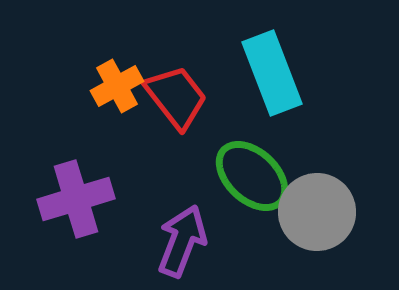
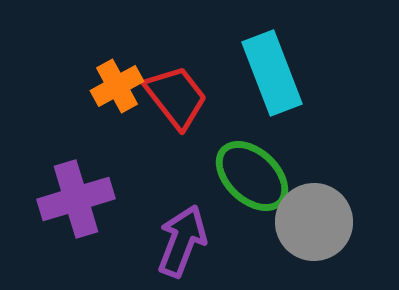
gray circle: moved 3 px left, 10 px down
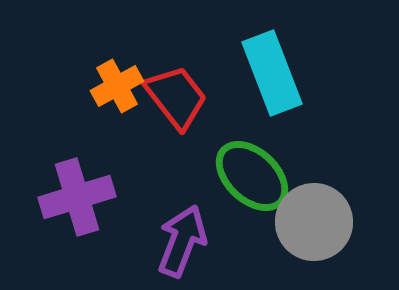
purple cross: moved 1 px right, 2 px up
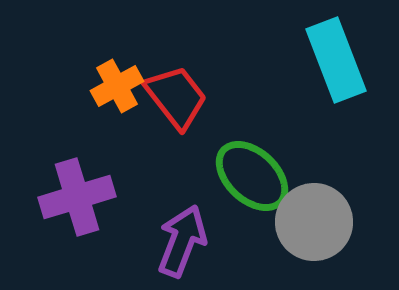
cyan rectangle: moved 64 px right, 13 px up
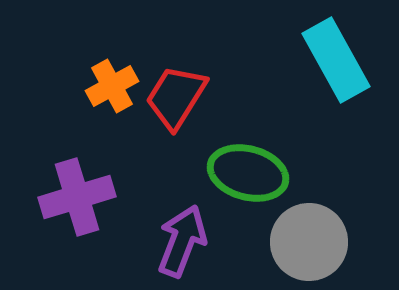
cyan rectangle: rotated 8 degrees counterclockwise
orange cross: moved 5 px left
red trapezoid: rotated 110 degrees counterclockwise
green ellipse: moved 4 px left, 3 px up; rotated 28 degrees counterclockwise
gray circle: moved 5 px left, 20 px down
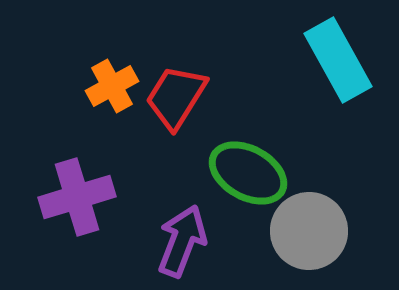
cyan rectangle: moved 2 px right
green ellipse: rotated 14 degrees clockwise
gray circle: moved 11 px up
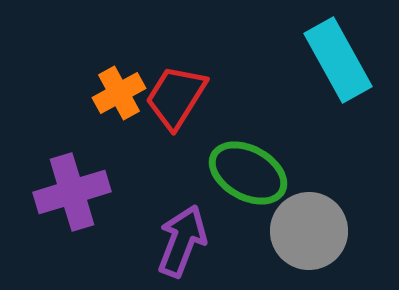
orange cross: moved 7 px right, 7 px down
purple cross: moved 5 px left, 5 px up
